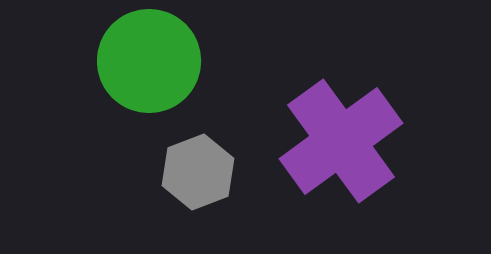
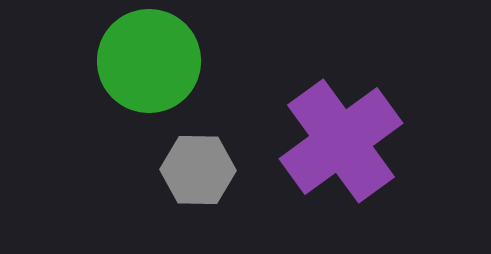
gray hexagon: moved 2 px up; rotated 22 degrees clockwise
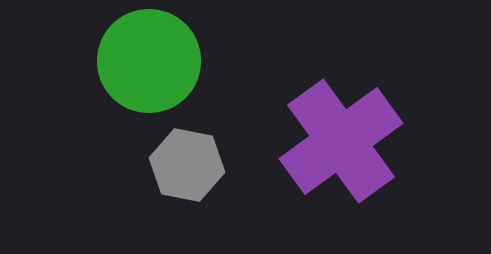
gray hexagon: moved 11 px left, 5 px up; rotated 10 degrees clockwise
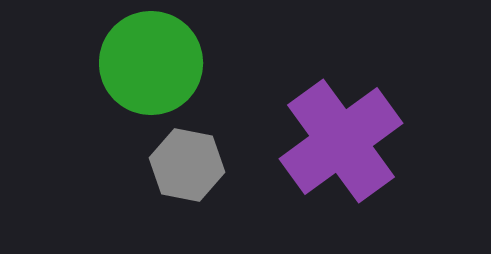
green circle: moved 2 px right, 2 px down
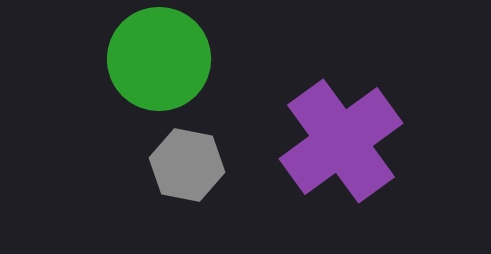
green circle: moved 8 px right, 4 px up
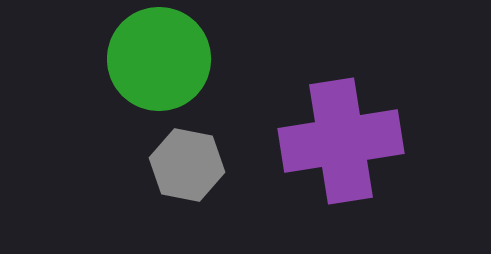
purple cross: rotated 27 degrees clockwise
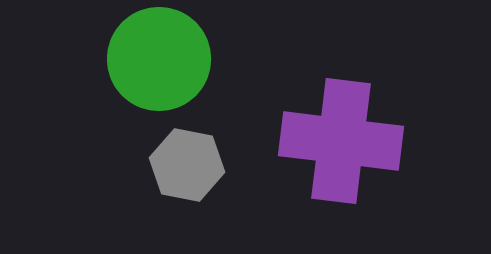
purple cross: rotated 16 degrees clockwise
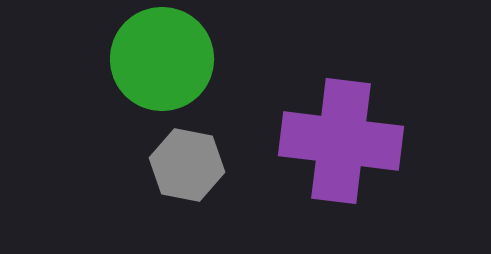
green circle: moved 3 px right
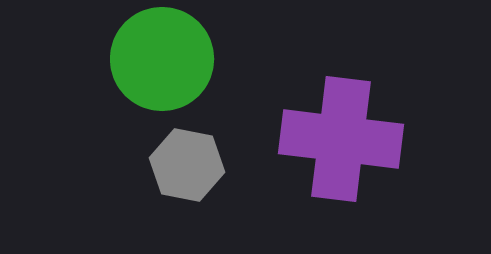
purple cross: moved 2 px up
